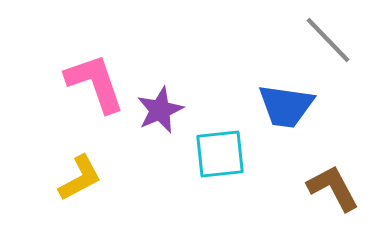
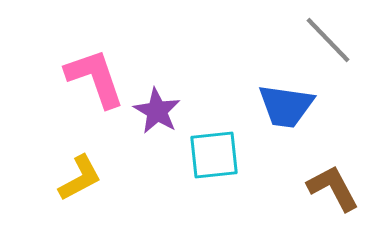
pink L-shape: moved 5 px up
purple star: moved 3 px left, 1 px down; rotated 18 degrees counterclockwise
cyan square: moved 6 px left, 1 px down
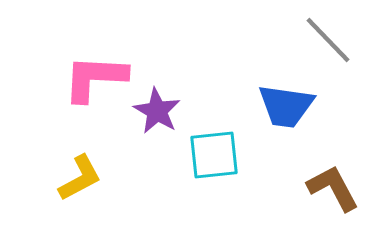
pink L-shape: rotated 68 degrees counterclockwise
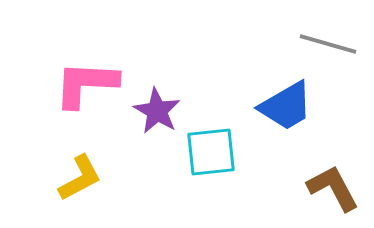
gray line: moved 4 px down; rotated 30 degrees counterclockwise
pink L-shape: moved 9 px left, 6 px down
blue trapezoid: rotated 38 degrees counterclockwise
cyan square: moved 3 px left, 3 px up
